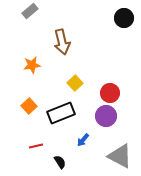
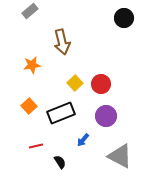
red circle: moved 9 px left, 9 px up
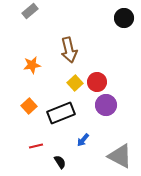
brown arrow: moved 7 px right, 8 px down
red circle: moved 4 px left, 2 px up
purple circle: moved 11 px up
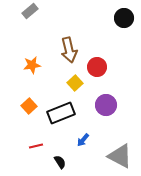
red circle: moved 15 px up
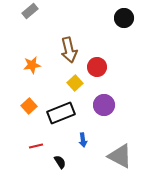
purple circle: moved 2 px left
blue arrow: rotated 48 degrees counterclockwise
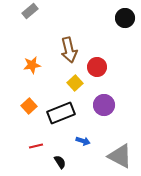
black circle: moved 1 px right
blue arrow: moved 1 px down; rotated 64 degrees counterclockwise
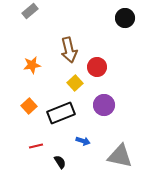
gray triangle: rotated 16 degrees counterclockwise
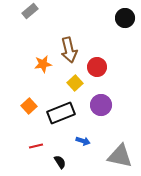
orange star: moved 11 px right, 1 px up
purple circle: moved 3 px left
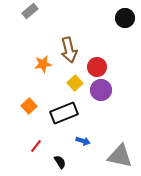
purple circle: moved 15 px up
black rectangle: moved 3 px right
red line: rotated 40 degrees counterclockwise
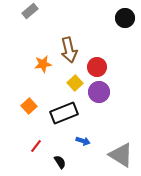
purple circle: moved 2 px left, 2 px down
gray triangle: moved 1 px right, 1 px up; rotated 20 degrees clockwise
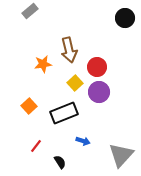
gray triangle: rotated 40 degrees clockwise
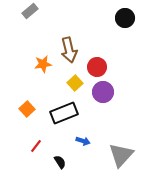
purple circle: moved 4 px right
orange square: moved 2 px left, 3 px down
